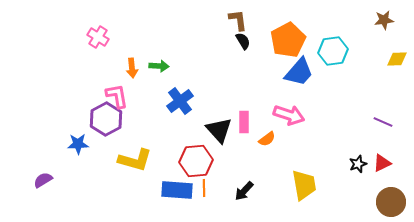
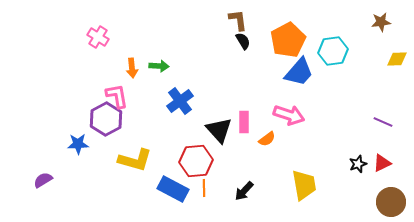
brown star: moved 3 px left, 2 px down
blue rectangle: moved 4 px left, 1 px up; rotated 24 degrees clockwise
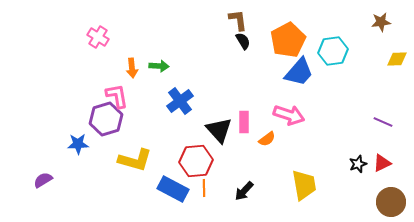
purple hexagon: rotated 12 degrees clockwise
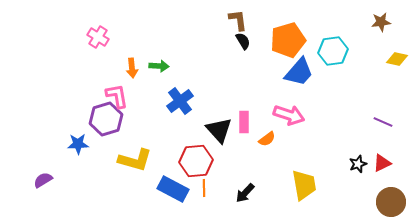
orange pentagon: rotated 12 degrees clockwise
yellow diamond: rotated 15 degrees clockwise
black arrow: moved 1 px right, 2 px down
